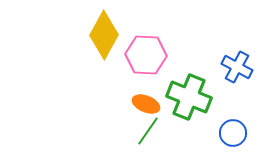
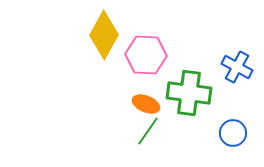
green cross: moved 4 px up; rotated 15 degrees counterclockwise
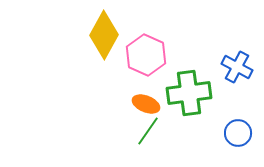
pink hexagon: rotated 21 degrees clockwise
green cross: rotated 15 degrees counterclockwise
blue circle: moved 5 px right
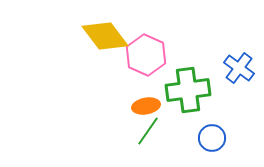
yellow diamond: moved 1 px right, 1 px down; rotated 66 degrees counterclockwise
blue cross: moved 2 px right, 1 px down; rotated 8 degrees clockwise
green cross: moved 1 px left, 3 px up
orange ellipse: moved 2 px down; rotated 32 degrees counterclockwise
blue circle: moved 26 px left, 5 px down
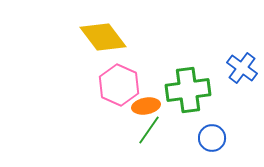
yellow diamond: moved 2 px left, 1 px down
pink hexagon: moved 27 px left, 30 px down
blue cross: moved 3 px right
green line: moved 1 px right, 1 px up
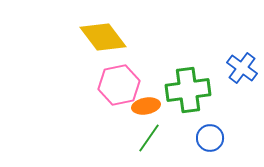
pink hexagon: rotated 24 degrees clockwise
green line: moved 8 px down
blue circle: moved 2 px left
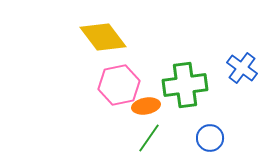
green cross: moved 3 px left, 5 px up
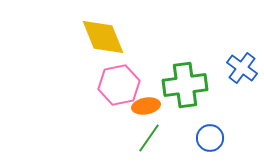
yellow diamond: rotated 15 degrees clockwise
